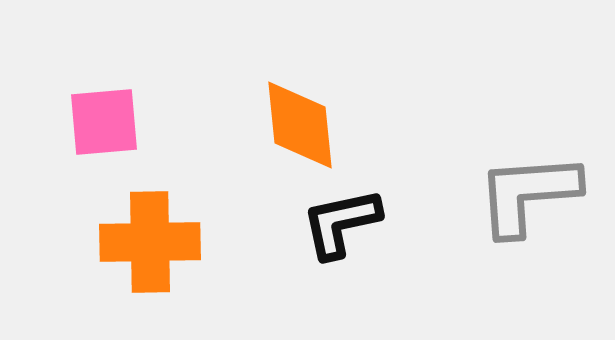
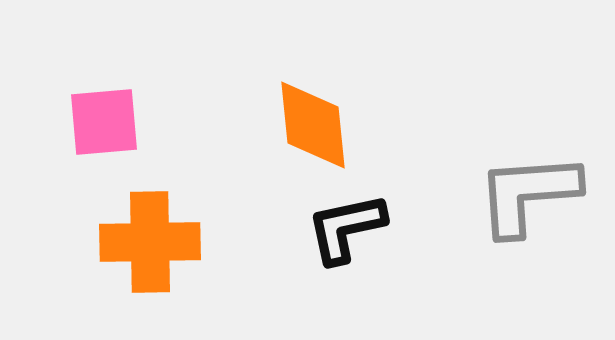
orange diamond: moved 13 px right
black L-shape: moved 5 px right, 5 px down
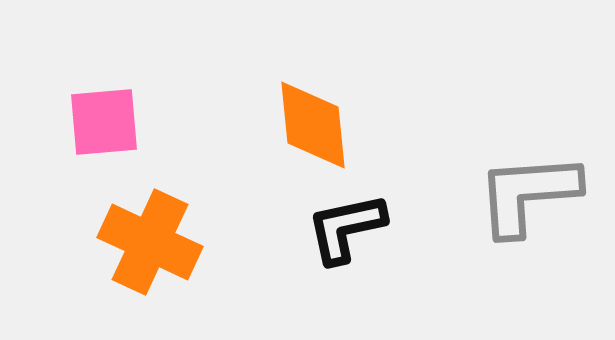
orange cross: rotated 26 degrees clockwise
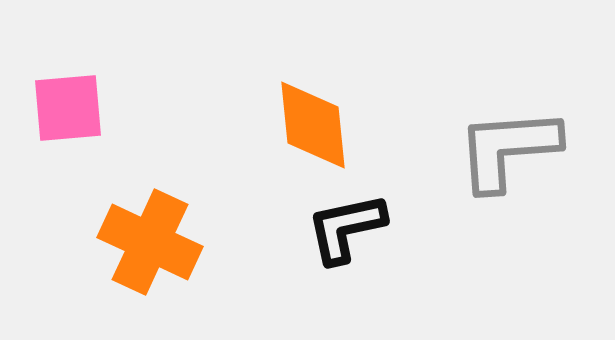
pink square: moved 36 px left, 14 px up
gray L-shape: moved 20 px left, 45 px up
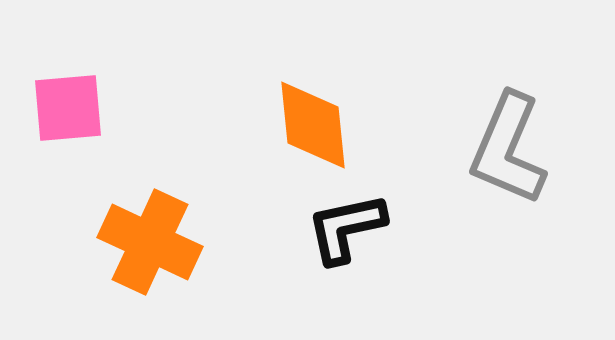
gray L-shape: rotated 63 degrees counterclockwise
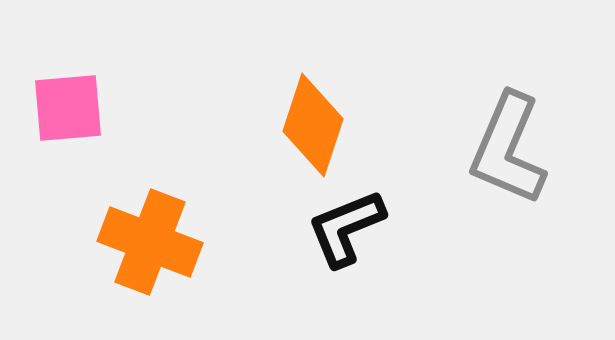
orange diamond: rotated 24 degrees clockwise
black L-shape: rotated 10 degrees counterclockwise
orange cross: rotated 4 degrees counterclockwise
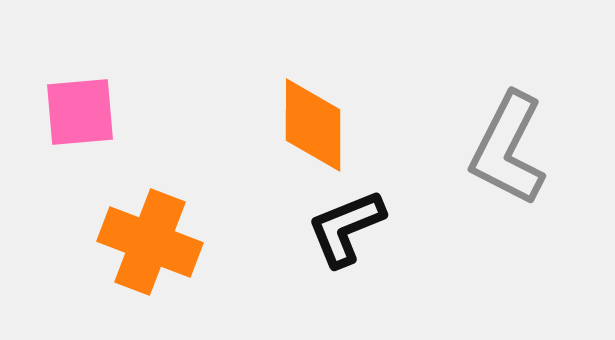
pink square: moved 12 px right, 4 px down
orange diamond: rotated 18 degrees counterclockwise
gray L-shape: rotated 4 degrees clockwise
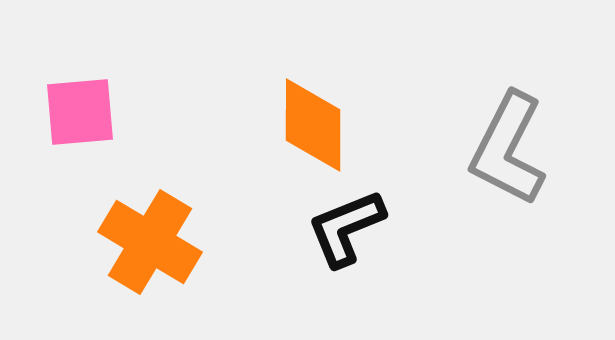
orange cross: rotated 10 degrees clockwise
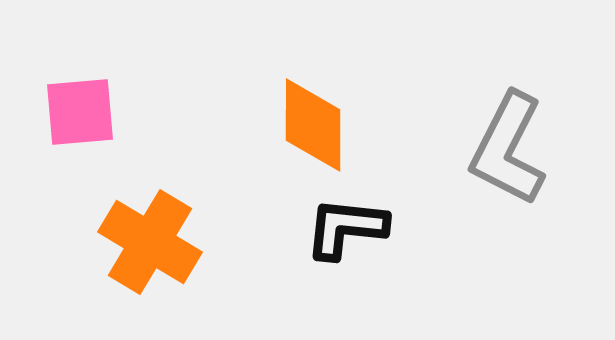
black L-shape: rotated 28 degrees clockwise
